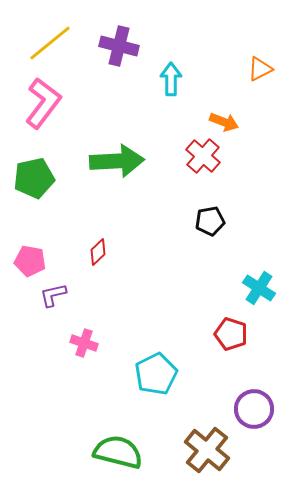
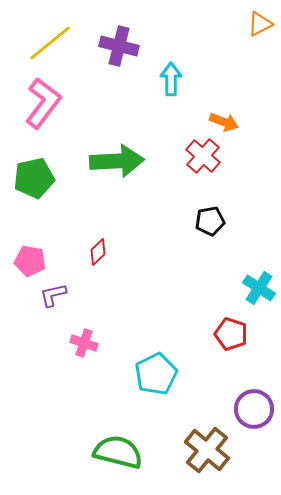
orange triangle: moved 45 px up
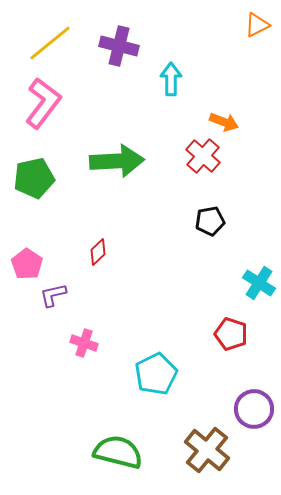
orange triangle: moved 3 px left, 1 px down
pink pentagon: moved 3 px left, 3 px down; rotated 24 degrees clockwise
cyan cross: moved 5 px up
